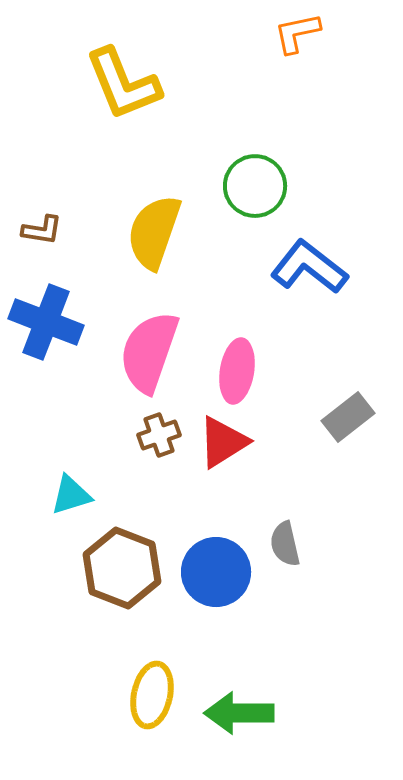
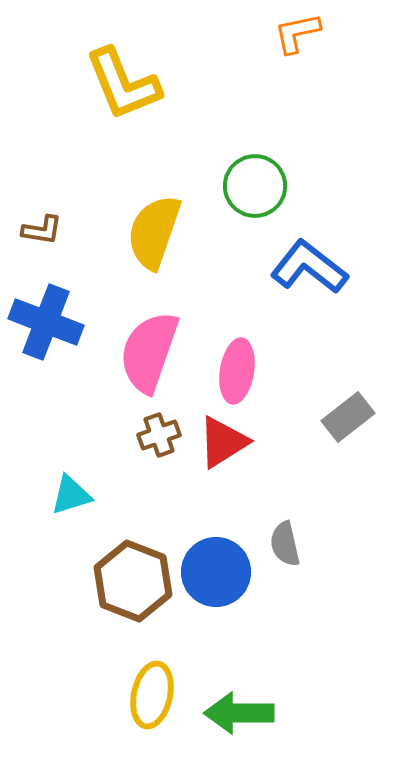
brown hexagon: moved 11 px right, 13 px down
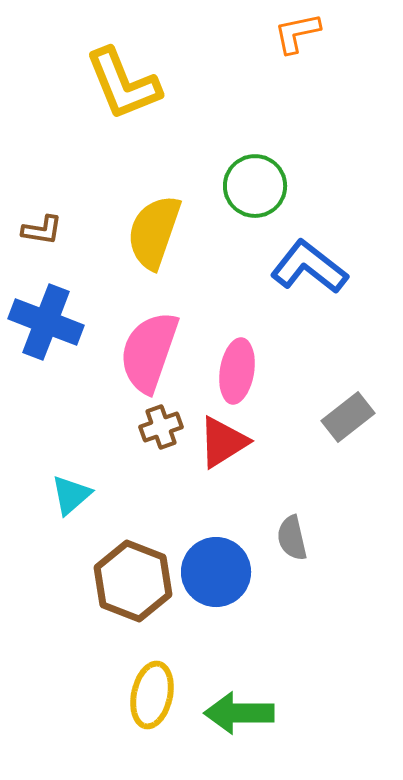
brown cross: moved 2 px right, 8 px up
cyan triangle: rotated 24 degrees counterclockwise
gray semicircle: moved 7 px right, 6 px up
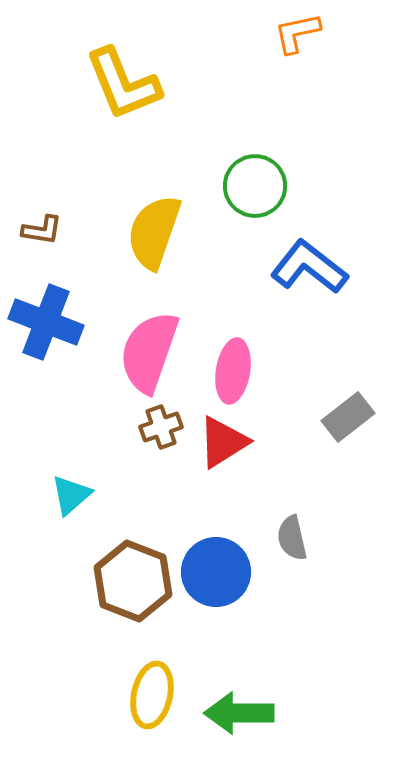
pink ellipse: moved 4 px left
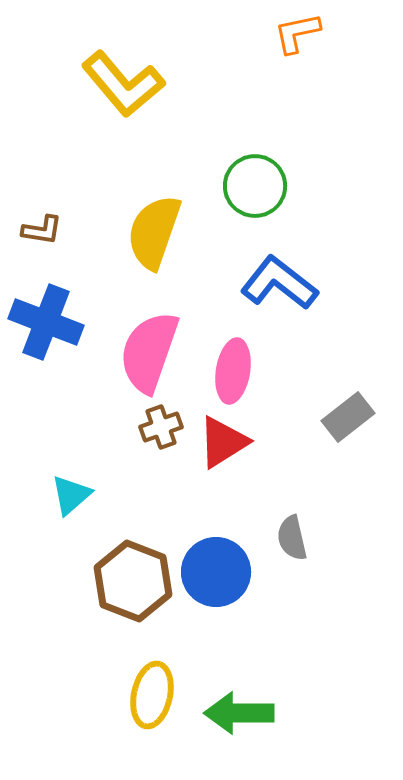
yellow L-shape: rotated 18 degrees counterclockwise
blue L-shape: moved 30 px left, 16 px down
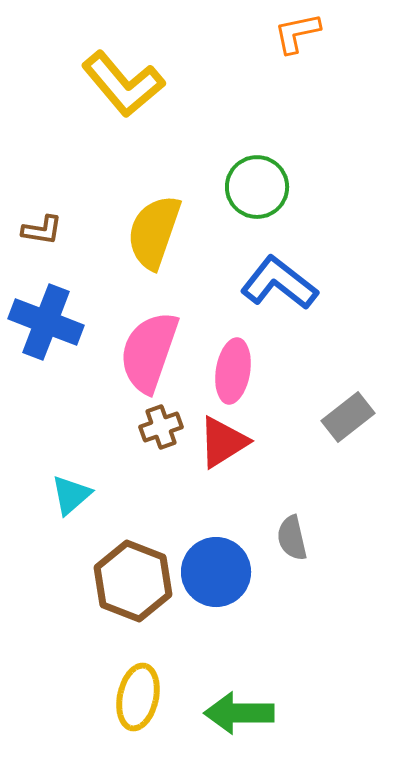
green circle: moved 2 px right, 1 px down
yellow ellipse: moved 14 px left, 2 px down
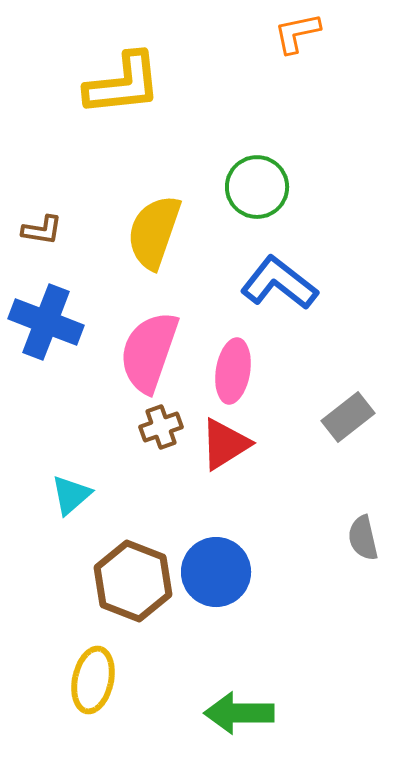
yellow L-shape: rotated 56 degrees counterclockwise
red triangle: moved 2 px right, 2 px down
gray semicircle: moved 71 px right
yellow ellipse: moved 45 px left, 17 px up
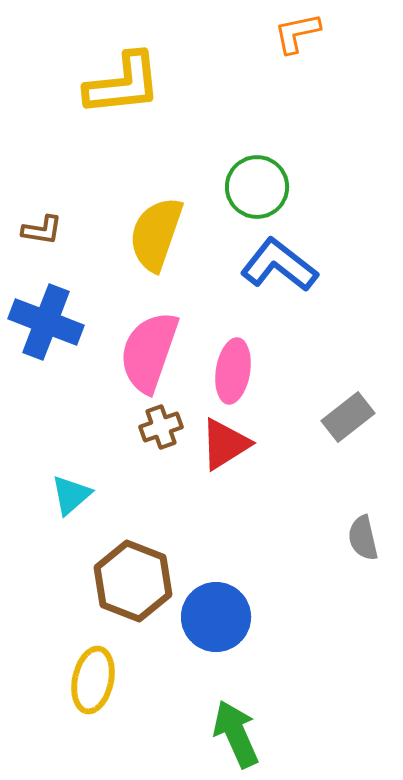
yellow semicircle: moved 2 px right, 2 px down
blue L-shape: moved 18 px up
blue circle: moved 45 px down
green arrow: moved 3 px left, 21 px down; rotated 66 degrees clockwise
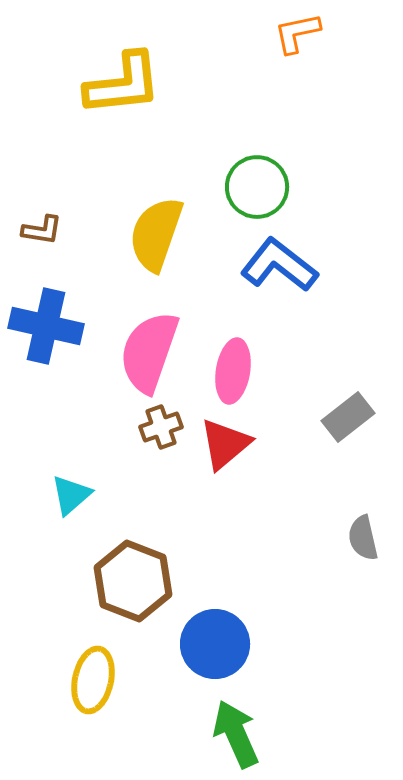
blue cross: moved 4 px down; rotated 8 degrees counterclockwise
red triangle: rotated 8 degrees counterclockwise
blue circle: moved 1 px left, 27 px down
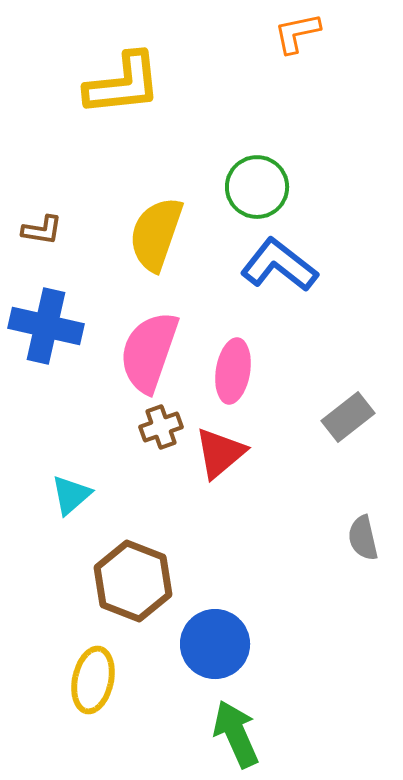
red triangle: moved 5 px left, 9 px down
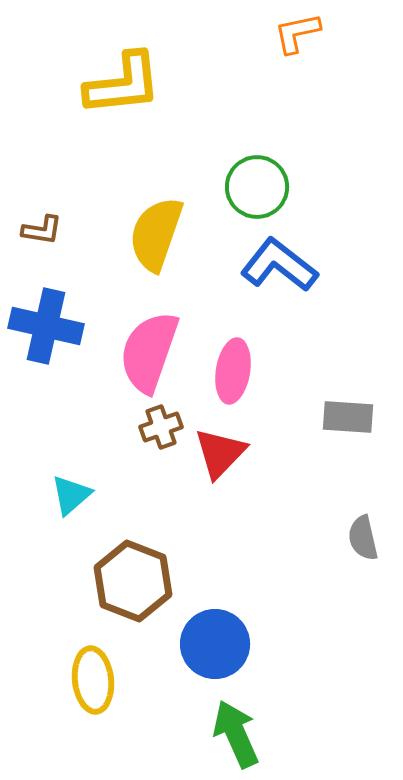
gray rectangle: rotated 42 degrees clockwise
red triangle: rotated 6 degrees counterclockwise
yellow ellipse: rotated 18 degrees counterclockwise
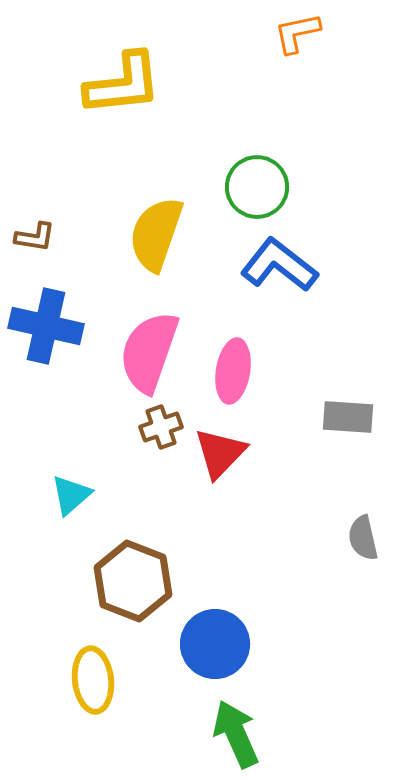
brown L-shape: moved 7 px left, 7 px down
